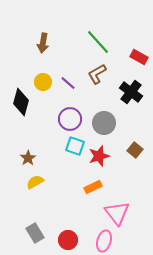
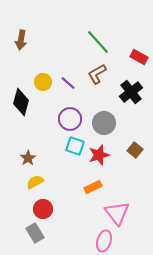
brown arrow: moved 22 px left, 3 px up
black cross: rotated 15 degrees clockwise
red star: moved 1 px up
red circle: moved 25 px left, 31 px up
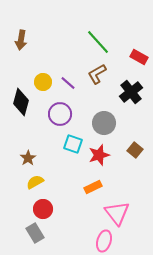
purple circle: moved 10 px left, 5 px up
cyan square: moved 2 px left, 2 px up
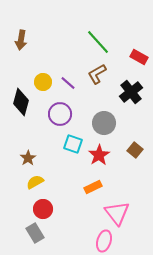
red star: rotated 15 degrees counterclockwise
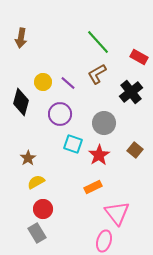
brown arrow: moved 2 px up
yellow semicircle: moved 1 px right
gray rectangle: moved 2 px right
